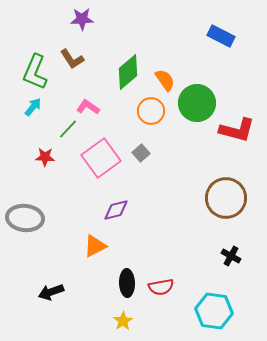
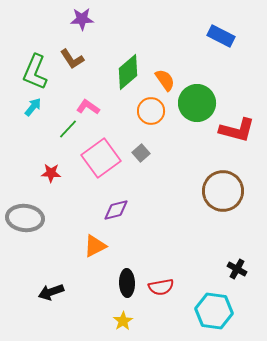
red star: moved 6 px right, 16 px down
brown circle: moved 3 px left, 7 px up
black cross: moved 6 px right, 13 px down
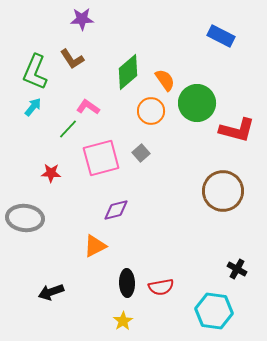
pink square: rotated 21 degrees clockwise
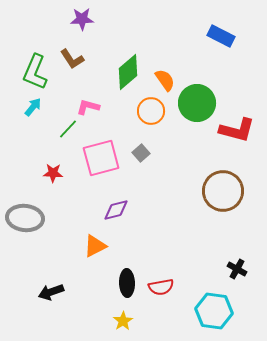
pink L-shape: rotated 20 degrees counterclockwise
red star: moved 2 px right
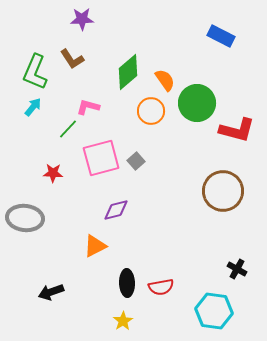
gray square: moved 5 px left, 8 px down
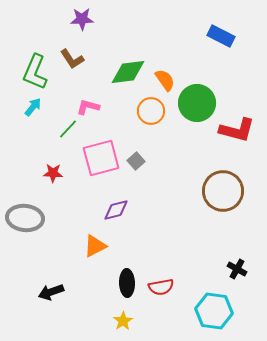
green diamond: rotated 33 degrees clockwise
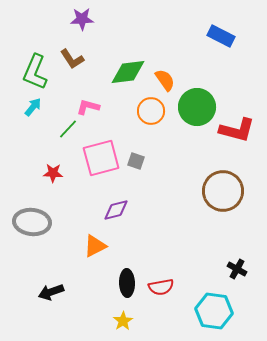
green circle: moved 4 px down
gray square: rotated 30 degrees counterclockwise
gray ellipse: moved 7 px right, 4 px down
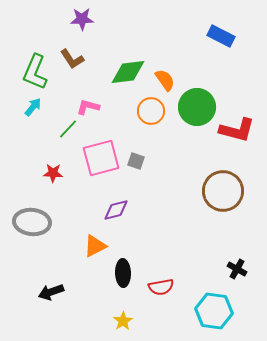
black ellipse: moved 4 px left, 10 px up
